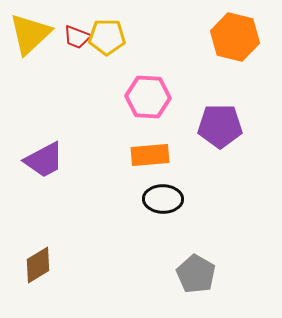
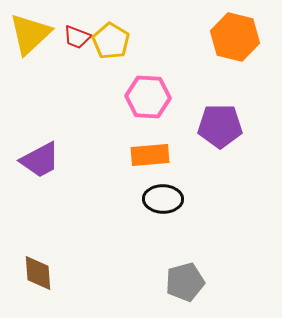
yellow pentagon: moved 4 px right, 4 px down; rotated 30 degrees clockwise
purple trapezoid: moved 4 px left
brown diamond: moved 8 px down; rotated 63 degrees counterclockwise
gray pentagon: moved 11 px left, 8 px down; rotated 27 degrees clockwise
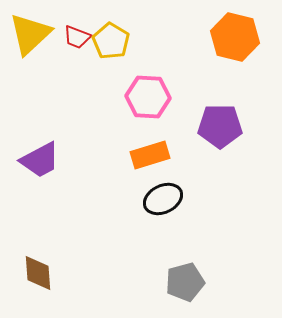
orange rectangle: rotated 12 degrees counterclockwise
black ellipse: rotated 27 degrees counterclockwise
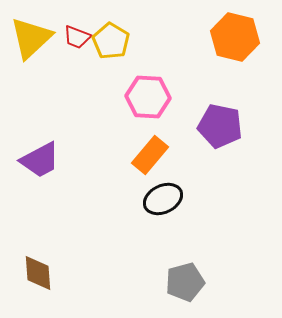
yellow triangle: moved 1 px right, 4 px down
purple pentagon: rotated 12 degrees clockwise
orange rectangle: rotated 33 degrees counterclockwise
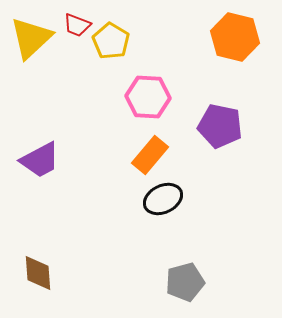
red trapezoid: moved 12 px up
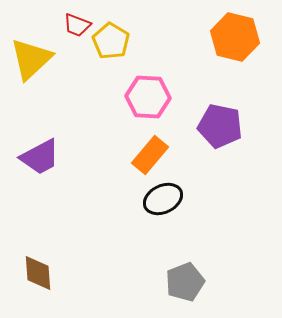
yellow triangle: moved 21 px down
purple trapezoid: moved 3 px up
gray pentagon: rotated 6 degrees counterclockwise
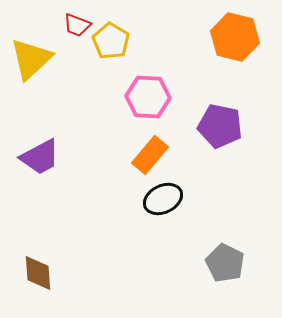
gray pentagon: moved 40 px right, 19 px up; rotated 24 degrees counterclockwise
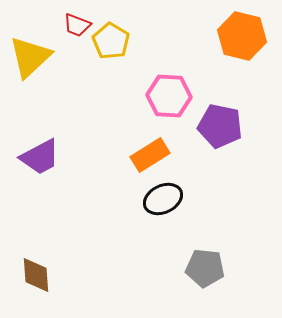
orange hexagon: moved 7 px right, 1 px up
yellow triangle: moved 1 px left, 2 px up
pink hexagon: moved 21 px right, 1 px up
orange rectangle: rotated 18 degrees clockwise
gray pentagon: moved 20 px left, 5 px down; rotated 21 degrees counterclockwise
brown diamond: moved 2 px left, 2 px down
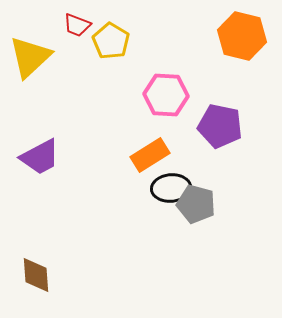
pink hexagon: moved 3 px left, 1 px up
black ellipse: moved 8 px right, 11 px up; rotated 21 degrees clockwise
gray pentagon: moved 9 px left, 64 px up; rotated 9 degrees clockwise
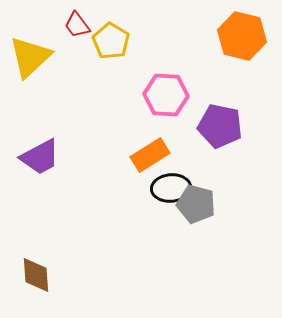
red trapezoid: rotated 32 degrees clockwise
